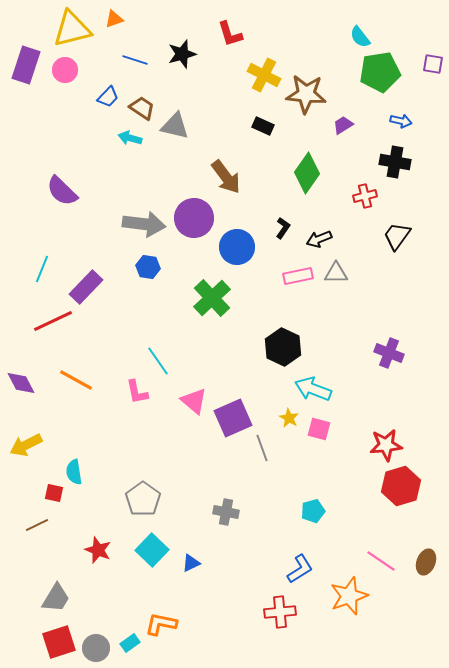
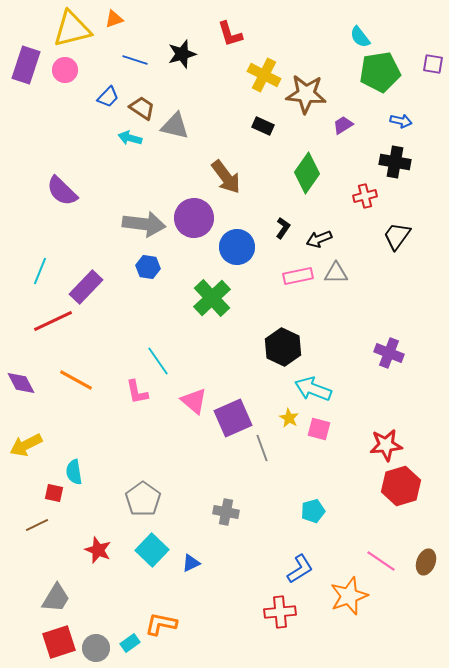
cyan line at (42, 269): moved 2 px left, 2 px down
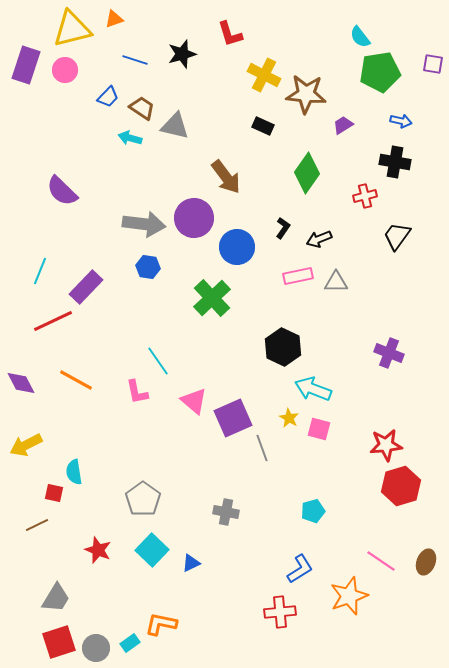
gray triangle at (336, 273): moved 9 px down
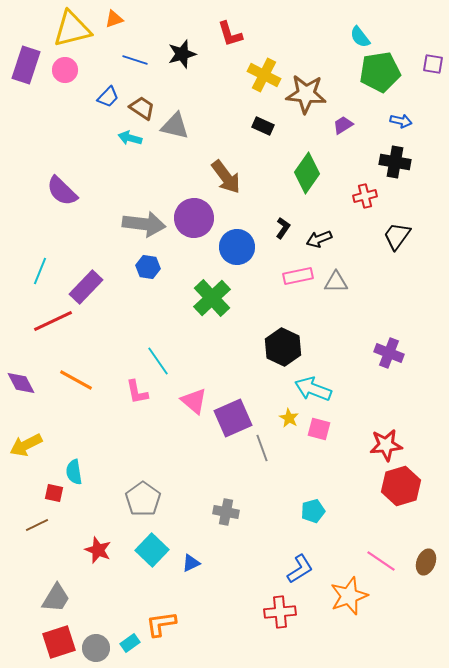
orange L-shape at (161, 624): rotated 20 degrees counterclockwise
